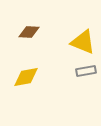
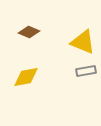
brown diamond: rotated 20 degrees clockwise
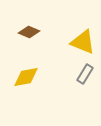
gray rectangle: moved 1 px left, 3 px down; rotated 48 degrees counterclockwise
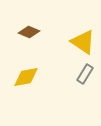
yellow triangle: rotated 12 degrees clockwise
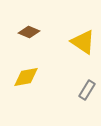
gray rectangle: moved 2 px right, 16 px down
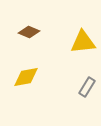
yellow triangle: rotated 40 degrees counterclockwise
gray rectangle: moved 3 px up
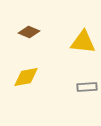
yellow triangle: rotated 12 degrees clockwise
gray rectangle: rotated 54 degrees clockwise
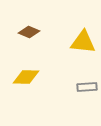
yellow diamond: rotated 12 degrees clockwise
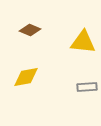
brown diamond: moved 1 px right, 2 px up
yellow diamond: rotated 12 degrees counterclockwise
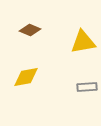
yellow triangle: rotated 16 degrees counterclockwise
